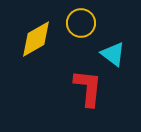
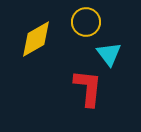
yellow circle: moved 5 px right, 1 px up
cyan triangle: moved 4 px left; rotated 16 degrees clockwise
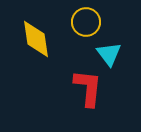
yellow diamond: rotated 69 degrees counterclockwise
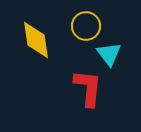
yellow circle: moved 4 px down
yellow diamond: moved 1 px down
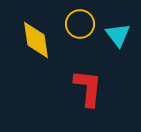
yellow circle: moved 6 px left, 2 px up
cyan triangle: moved 9 px right, 19 px up
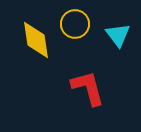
yellow circle: moved 5 px left
red L-shape: rotated 21 degrees counterclockwise
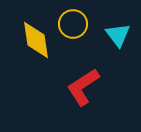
yellow circle: moved 2 px left
red L-shape: moved 5 px left, 1 px up; rotated 108 degrees counterclockwise
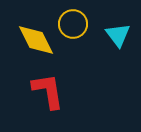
yellow diamond: rotated 18 degrees counterclockwise
red L-shape: moved 35 px left, 4 px down; rotated 114 degrees clockwise
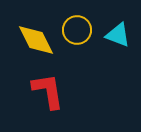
yellow circle: moved 4 px right, 6 px down
cyan triangle: rotated 32 degrees counterclockwise
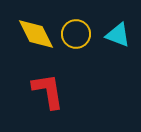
yellow circle: moved 1 px left, 4 px down
yellow diamond: moved 6 px up
